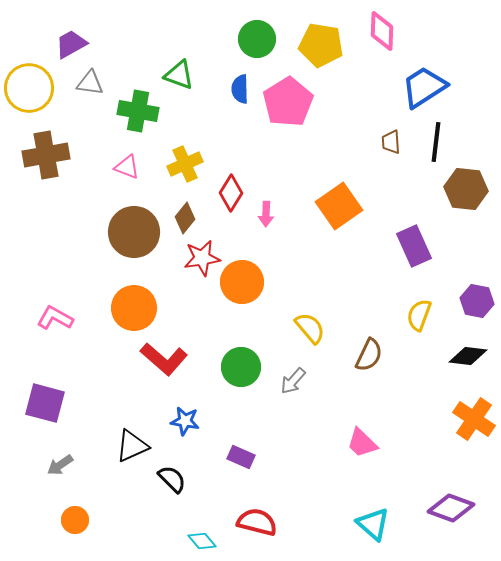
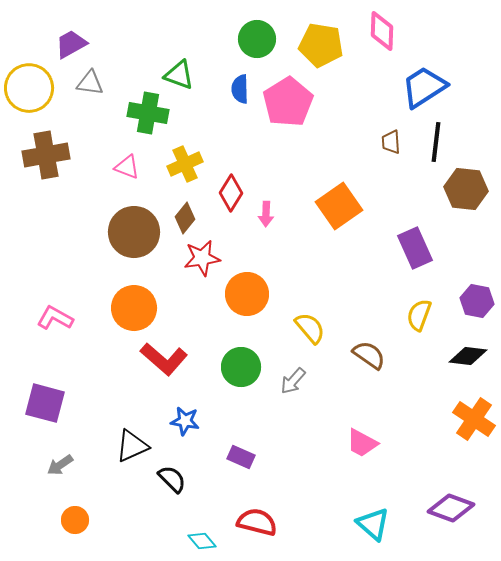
green cross at (138, 111): moved 10 px right, 2 px down
purple rectangle at (414, 246): moved 1 px right, 2 px down
orange circle at (242, 282): moved 5 px right, 12 px down
brown semicircle at (369, 355): rotated 80 degrees counterclockwise
pink trapezoid at (362, 443): rotated 16 degrees counterclockwise
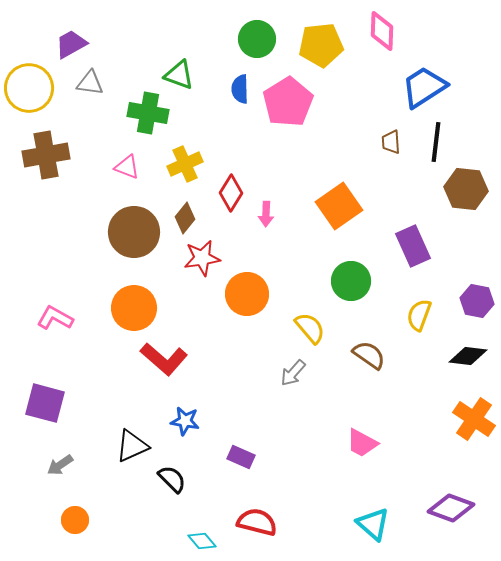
yellow pentagon at (321, 45): rotated 15 degrees counterclockwise
purple rectangle at (415, 248): moved 2 px left, 2 px up
green circle at (241, 367): moved 110 px right, 86 px up
gray arrow at (293, 381): moved 8 px up
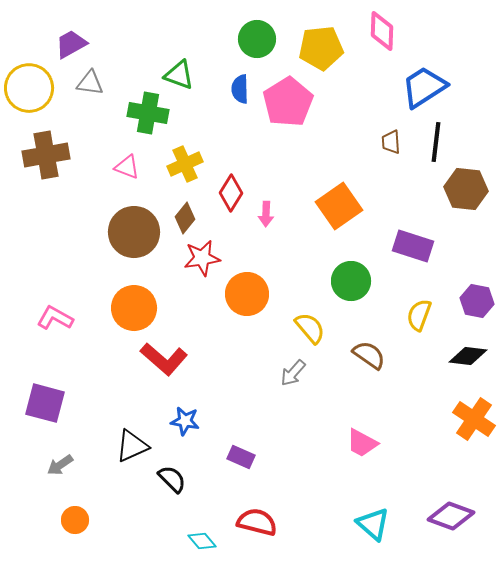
yellow pentagon at (321, 45): moved 3 px down
purple rectangle at (413, 246): rotated 48 degrees counterclockwise
purple diamond at (451, 508): moved 8 px down
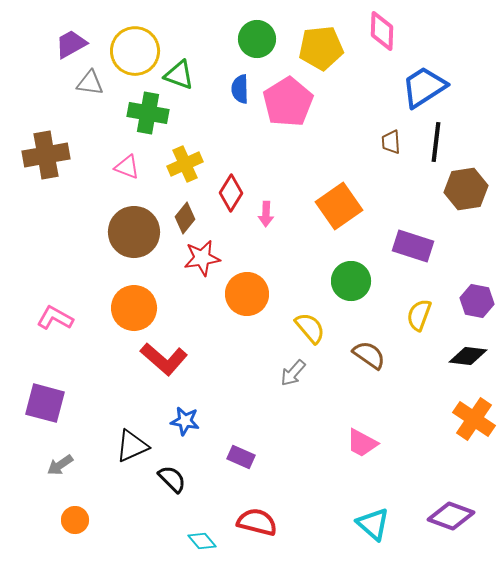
yellow circle at (29, 88): moved 106 px right, 37 px up
brown hexagon at (466, 189): rotated 15 degrees counterclockwise
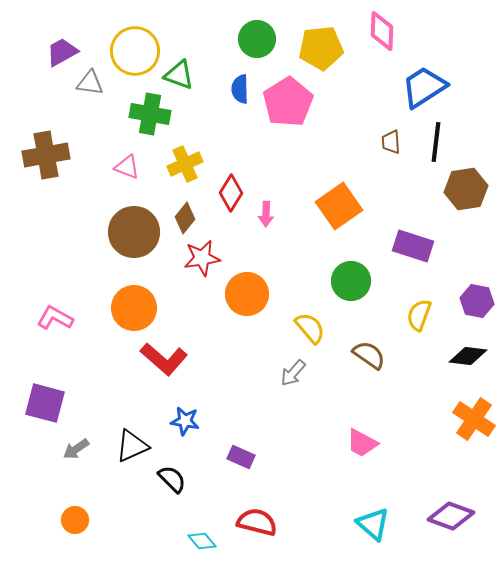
purple trapezoid at (71, 44): moved 9 px left, 8 px down
green cross at (148, 113): moved 2 px right, 1 px down
gray arrow at (60, 465): moved 16 px right, 16 px up
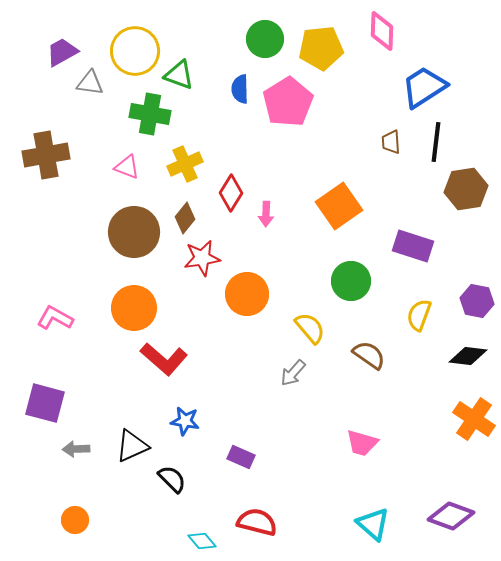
green circle at (257, 39): moved 8 px right
pink trapezoid at (362, 443): rotated 12 degrees counterclockwise
gray arrow at (76, 449): rotated 32 degrees clockwise
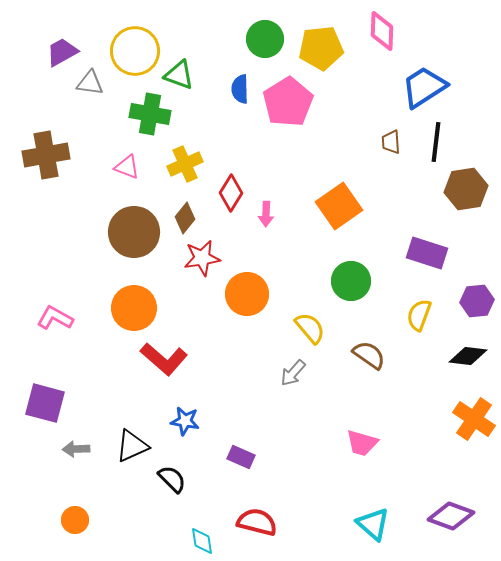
purple rectangle at (413, 246): moved 14 px right, 7 px down
purple hexagon at (477, 301): rotated 16 degrees counterclockwise
cyan diamond at (202, 541): rotated 32 degrees clockwise
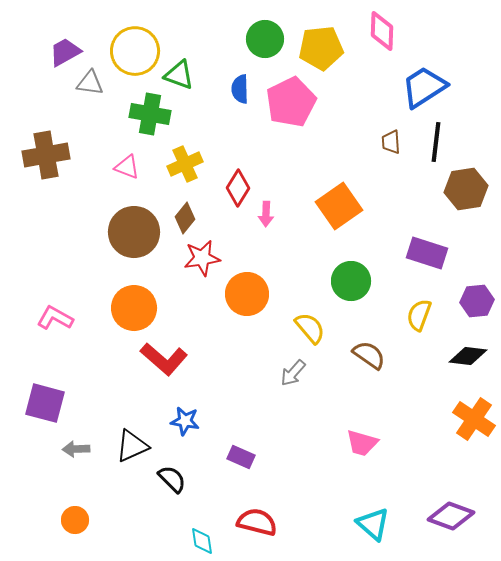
purple trapezoid at (62, 52): moved 3 px right
pink pentagon at (288, 102): moved 3 px right; rotated 6 degrees clockwise
red diamond at (231, 193): moved 7 px right, 5 px up
